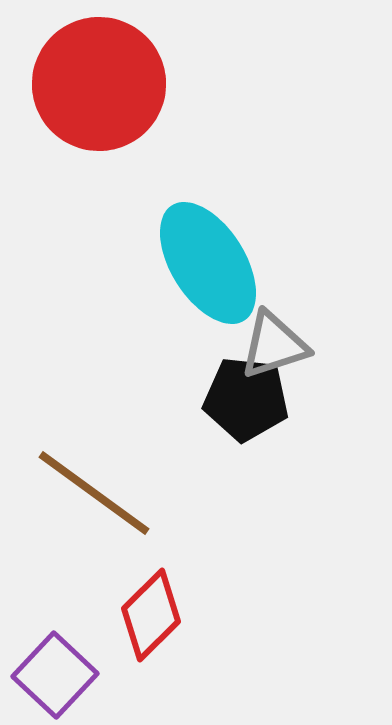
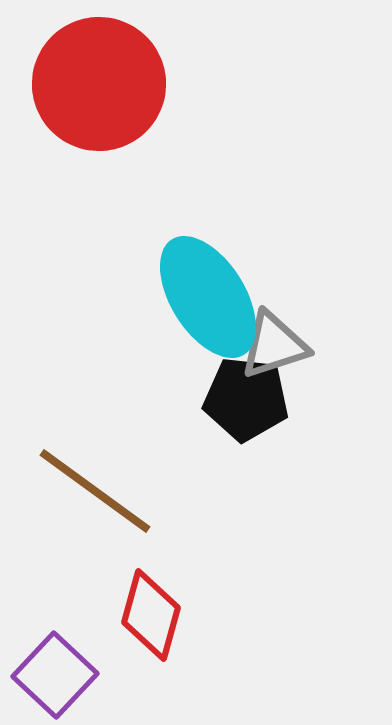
cyan ellipse: moved 34 px down
brown line: moved 1 px right, 2 px up
red diamond: rotated 30 degrees counterclockwise
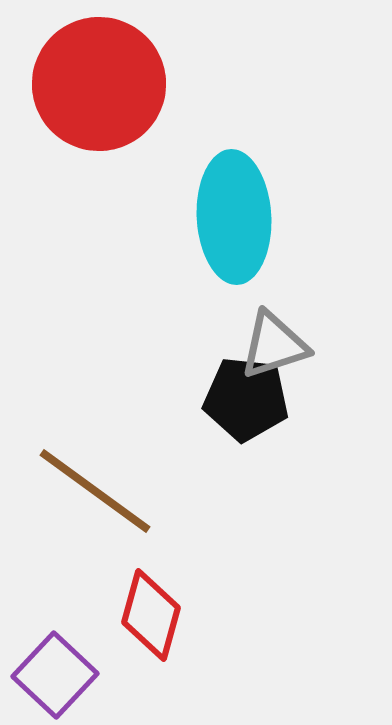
cyan ellipse: moved 26 px right, 80 px up; rotated 29 degrees clockwise
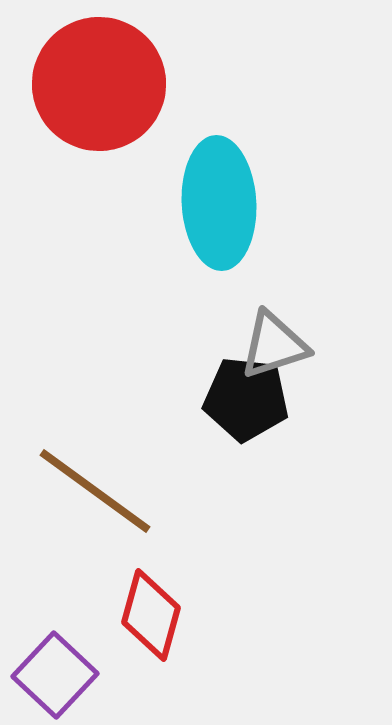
cyan ellipse: moved 15 px left, 14 px up
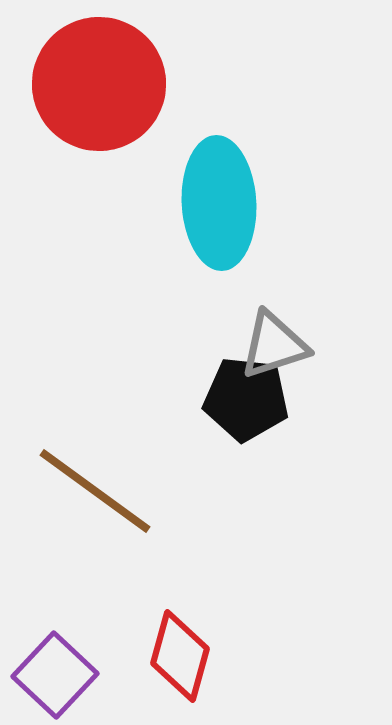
red diamond: moved 29 px right, 41 px down
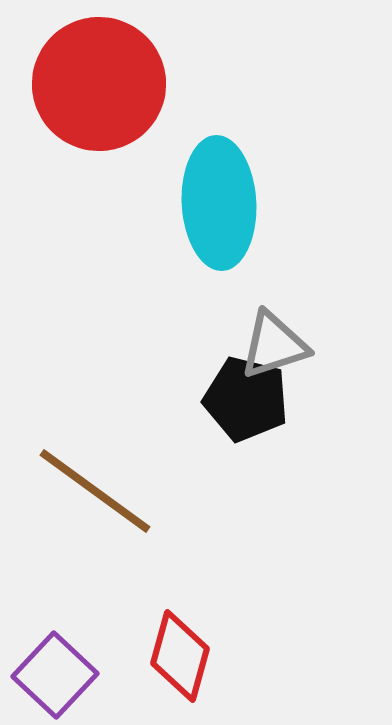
black pentagon: rotated 8 degrees clockwise
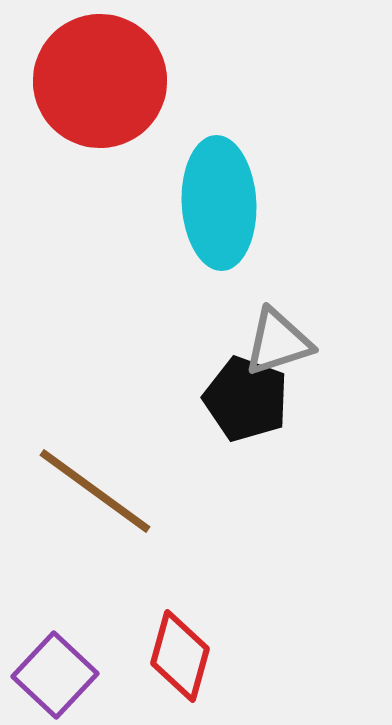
red circle: moved 1 px right, 3 px up
gray triangle: moved 4 px right, 3 px up
black pentagon: rotated 6 degrees clockwise
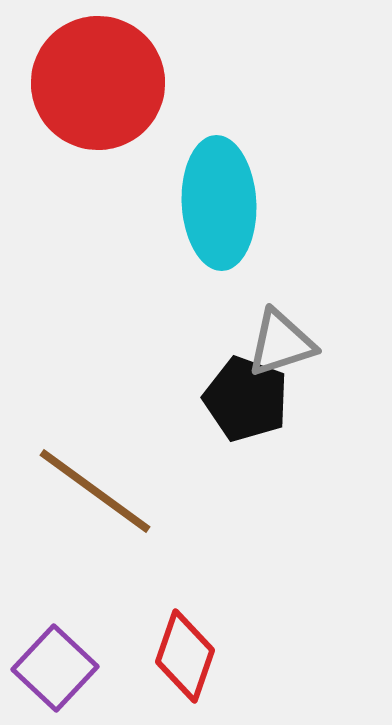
red circle: moved 2 px left, 2 px down
gray triangle: moved 3 px right, 1 px down
red diamond: moved 5 px right; rotated 4 degrees clockwise
purple square: moved 7 px up
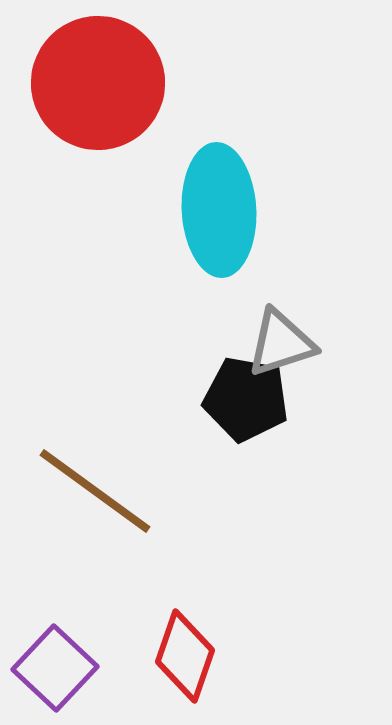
cyan ellipse: moved 7 px down
black pentagon: rotated 10 degrees counterclockwise
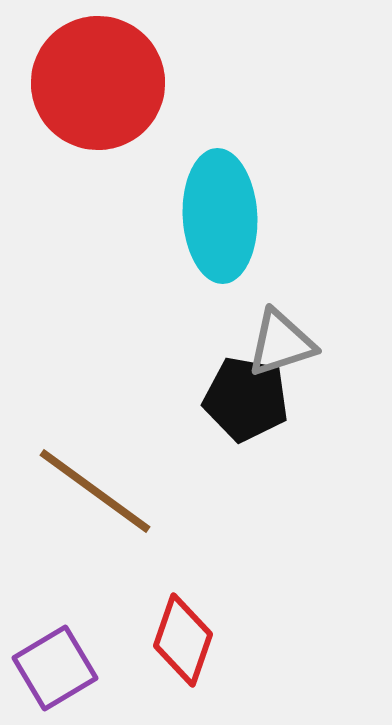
cyan ellipse: moved 1 px right, 6 px down
red diamond: moved 2 px left, 16 px up
purple square: rotated 16 degrees clockwise
